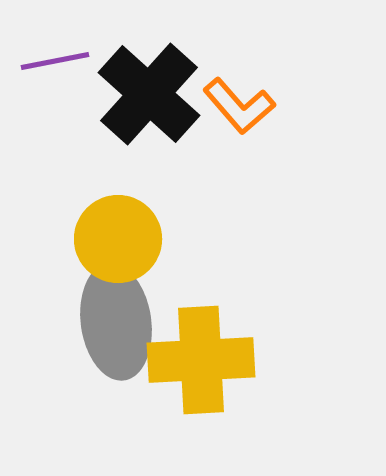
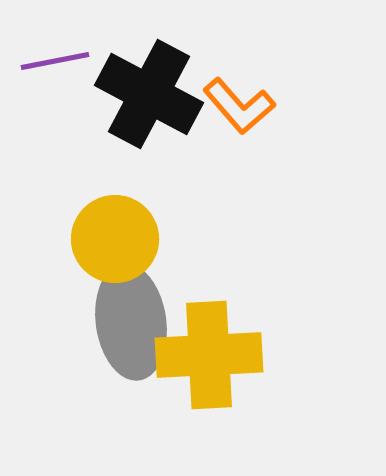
black cross: rotated 14 degrees counterclockwise
yellow circle: moved 3 px left
gray ellipse: moved 15 px right
yellow cross: moved 8 px right, 5 px up
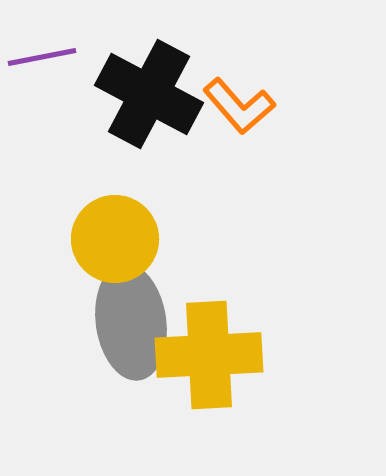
purple line: moved 13 px left, 4 px up
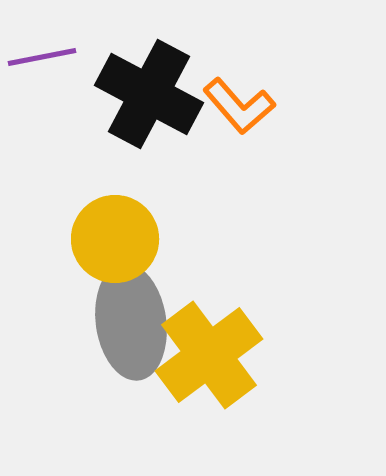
yellow cross: rotated 34 degrees counterclockwise
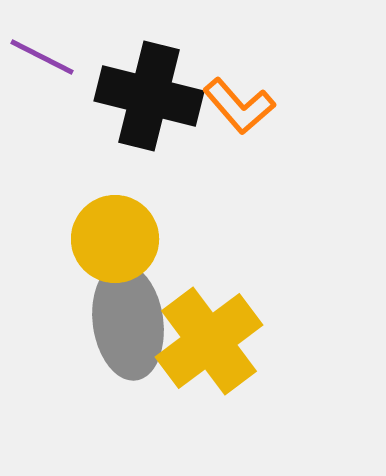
purple line: rotated 38 degrees clockwise
black cross: moved 2 px down; rotated 14 degrees counterclockwise
gray ellipse: moved 3 px left
yellow cross: moved 14 px up
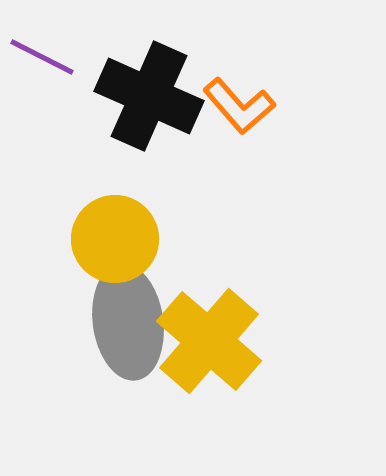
black cross: rotated 10 degrees clockwise
yellow cross: rotated 12 degrees counterclockwise
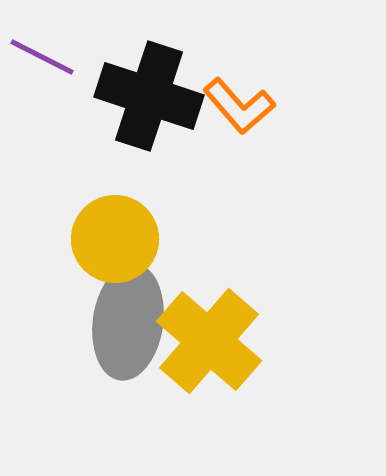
black cross: rotated 6 degrees counterclockwise
gray ellipse: rotated 16 degrees clockwise
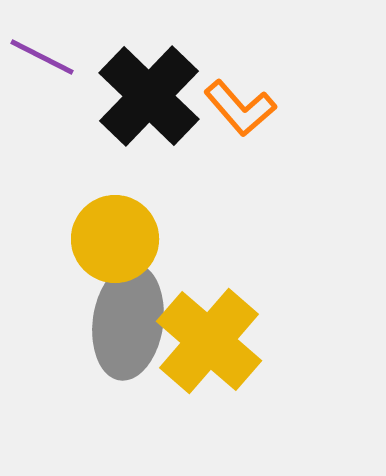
black cross: rotated 26 degrees clockwise
orange L-shape: moved 1 px right, 2 px down
